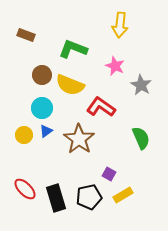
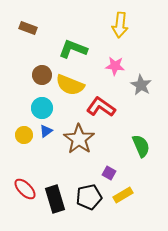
brown rectangle: moved 2 px right, 7 px up
pink star: rotated 18 degrees counterclockwise
green semicircle: moved 8 px down
purple square: moved 1 px up
black rectangle: moved 1 px left, 1 px down
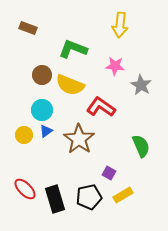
cyan circle: moved 2 px down
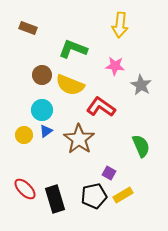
black pentagon: moved 5 px right, 1 px up
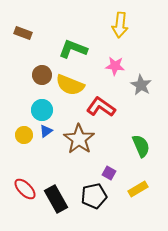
brown rectangle: moved 5 px left, 5 px down
yellow rectangle: moved 15 px right, 6 px up
black rectangle: moved 1 px right; rotated 12 degrees counterclockwise
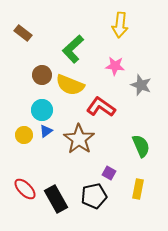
brown rectangle: rotated 18 degrees clockwise
green L-shape: rotated 64 degrees counterclockwise
gray star: rotated 10 degrees counterclockwise
yellow rectangle: rotated 48 degrees counterclockwise
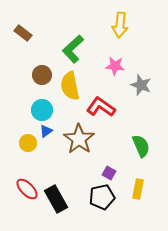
yellow semicircle: moved 1 px down; rotated 56 degrees clockwise
yellow circle: moved 4 px right, 8 px down
red ellipse: moved 2 px right
black pentagon: moved 8 px right, 1 px down
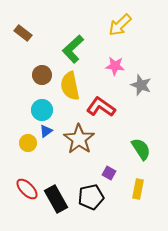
yellow arrow: rotated 40 degrees clockwise
green semicircle: moved 3 px down; rotated 10 degrees counterclockwise
black pentagon: moved 11 px left
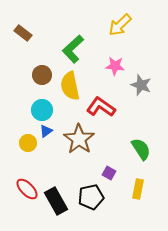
black rectangle: moved 2 px down
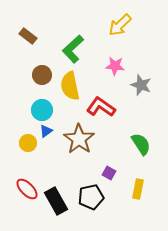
brown rectangle: moved 5 px right, 3 px down
green semicircle: moved 5 px up
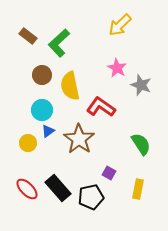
green L-shape: moved 14 px left, 6 px up
pink star: moved 2 px right, 2 px down; rotated 24 degrees clockwise
blue triangle: moved 2 px right
black rectangle: moved 2 px right, 13 px up; rotated 12 degrees counterclockwise
